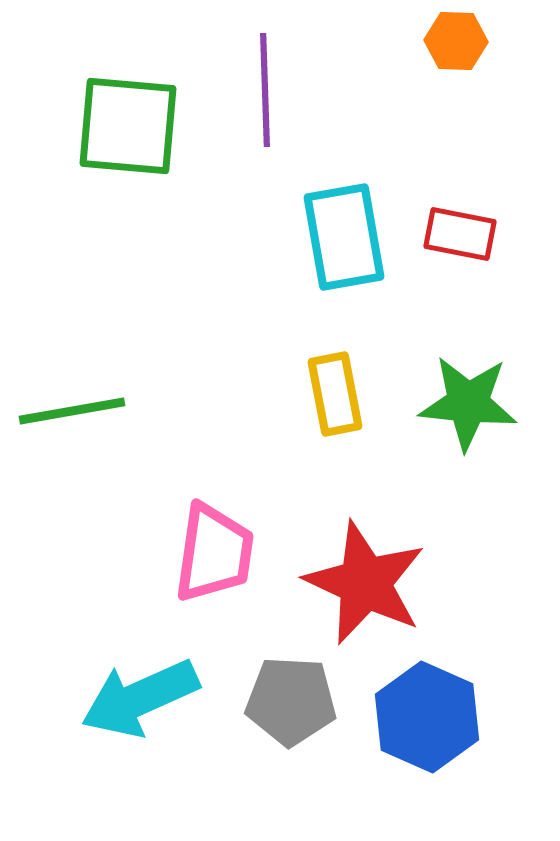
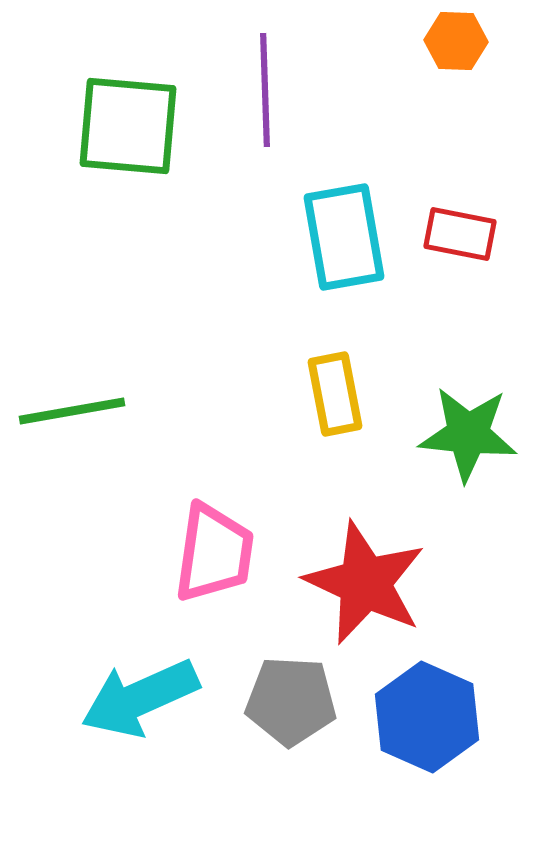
green star: moved 31 px down
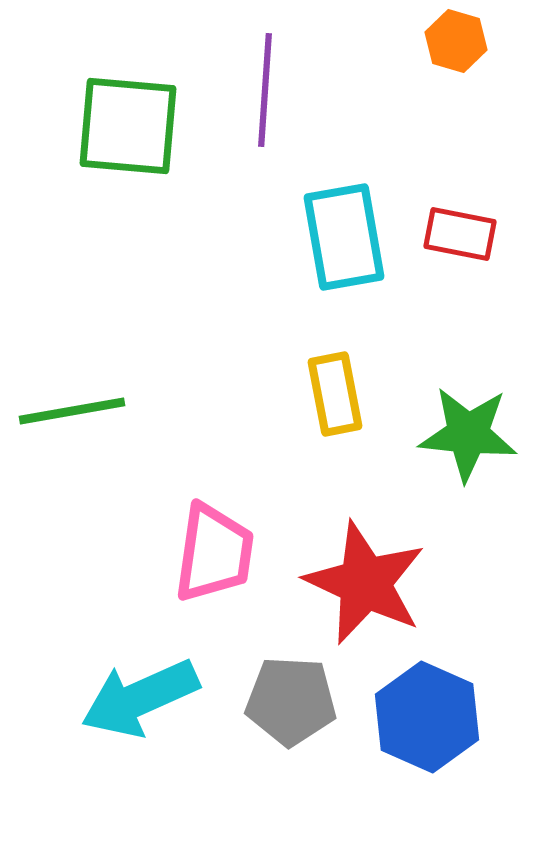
orange hexagon: rotated 14 degrees clockwise
purple line: rotated 6 degrees clockwise
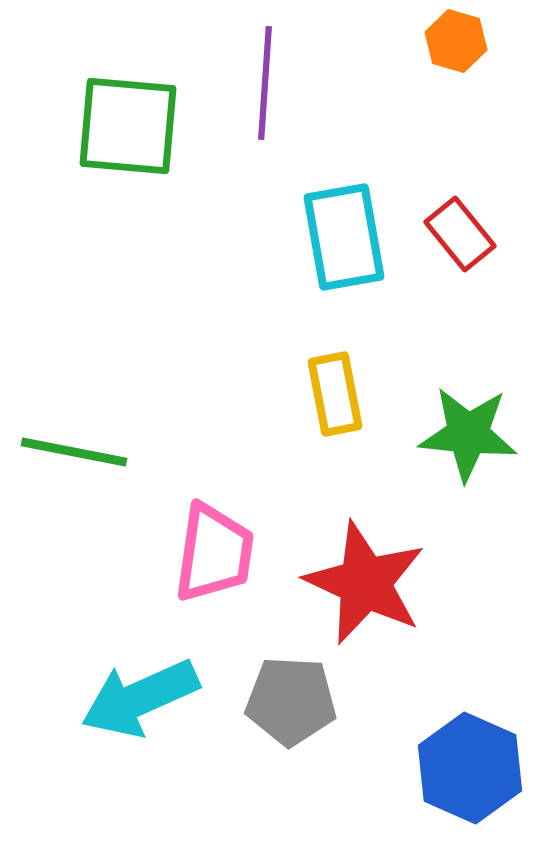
purple line: moved 7 px up
red rectangle: rotated 40 degrees clockwise
green line: moved 2 px right, 41 px down; rotated 21 degrees clockwise
blue hexagon: moved 43 px right, 51 px down
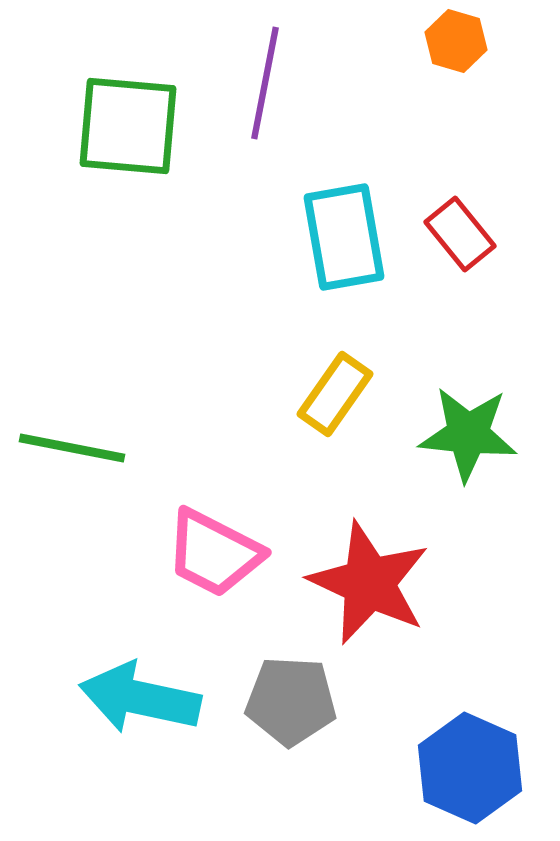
purple line: rotated 7 degrees clockwise
yellow rectangle: rotated 46 degrees clockwise
green line: moved 2 px left, 4 px up
pink trapezoid: rotated 109 degrees clockwise
red star: moved 4 px right
cyan arrow: rotated 36 degrees clockwise
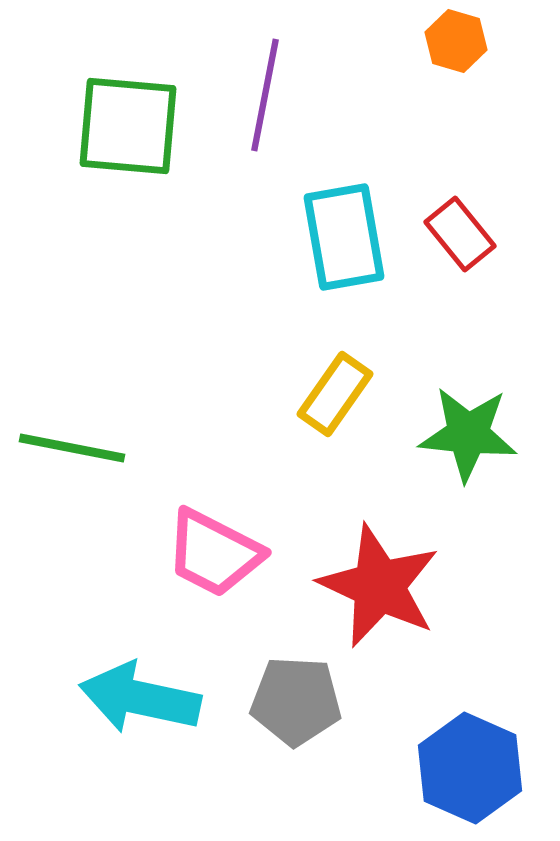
purple line: moved 12 px down
red star: moved 10 px right, 3 px down
gray pentagon: moved 5 px right
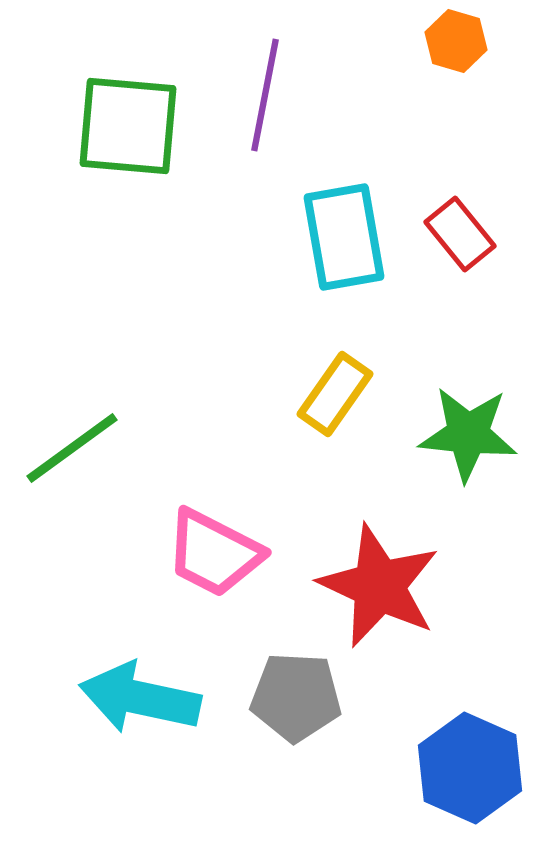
green line: rotated 47 degrees counterclockwise
gray pentagon: moved 4 px up
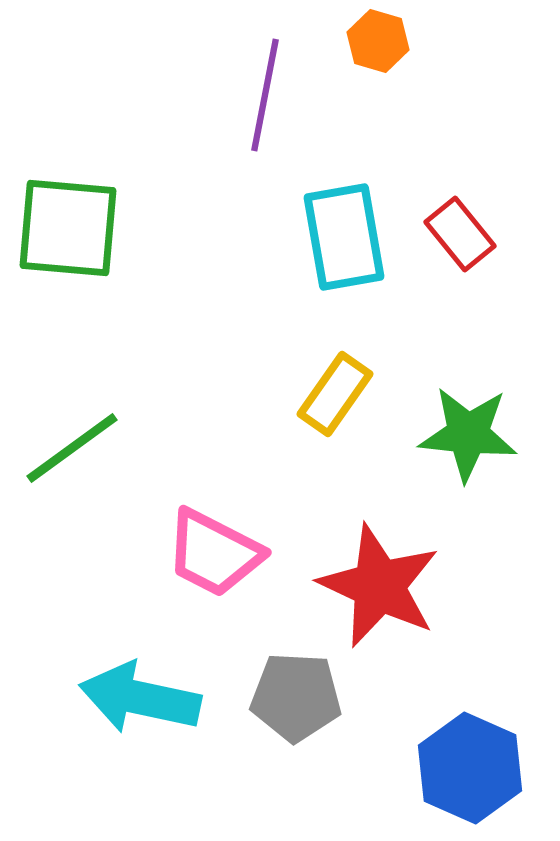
orange hexagon: moved 78 px left
green square: moved 60 px left, 102 px down
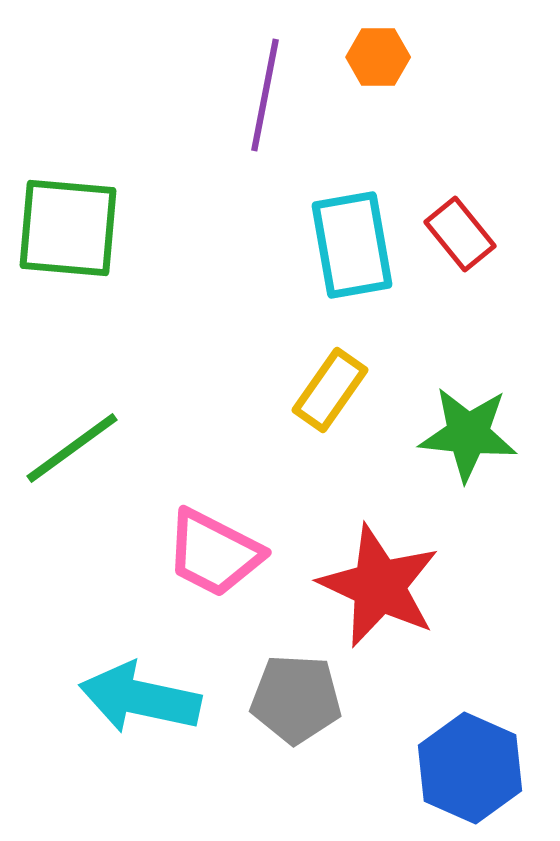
orange hexagon: moved 16 px down; rotated 16 degrees counterclockwise
cyan rectangle: moved 8 px right, 8 px down
yellow rectangle: moved 5 px left, 4 px up
gray pentagon: moved 2 px down
